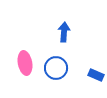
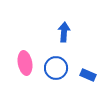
blue rectangle: moved 8 px left
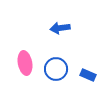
blue arrow: moved 4 px left, 4 px up; rotated 102 degrees counterclockwise
blue circle: moved 1 px down
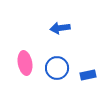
blue circle: moved 1 px right, 1 px up
blue rectangle: rotated 35 degrees counterclockwise
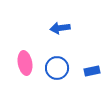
blue rectangle: moved 4 px right, 4 px up
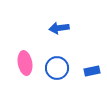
blue arrow: moved 1 px left
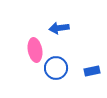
pink ellipse: moved 10 px right, 13 px up
blue circle: moved 1 px left
